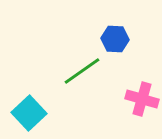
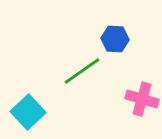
cyan square: moved 1 px left, 1 px up
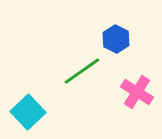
blue hexagon: moved 1 px right; rotated 24 degrees clockwise
pink cross: moved 5 px left, 7 px up; rotated 16 degrees clockwise
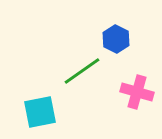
pink cross: rotated 16 degrees counterclockwise
cyan square: moved 12 px right; rotated 32 degrees clockwise
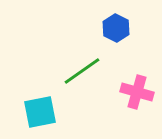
blue hexagon: moved 11 px up
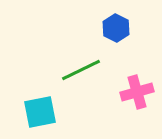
green line: moved 1 px left, 1 px up; rotated 9 degrees clockwise
pink cross: rotated 32 degrees counterclockwise
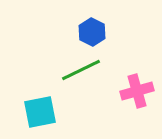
blue hexagon: moved 24 px left, 4 px down
pink cross: moved 1 px up
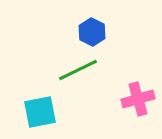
green line: moved 3 px left
pink cross: moved 1 px right, 8 px down
